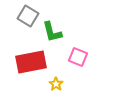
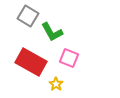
green L-shape: rotated 15 degrees counterclockwise
pink square: moved 9 px left, 1 px down
red rectangle: rotated 40 degrees clockwise
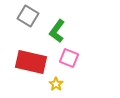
green L-shape: moved 5 px right, 1 px up; rotated 65 degrees clockwise
red rectangle: rotated 16 degrees counterclockwise
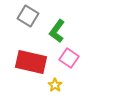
pink square: rotated 12 degrees clockwise
yellow star: moved 1 px left, 1 px down
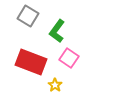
red rectangle: rotated 8 degrees clockwise
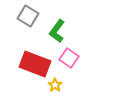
red rectangle: moved 4 px right, 2 px down
